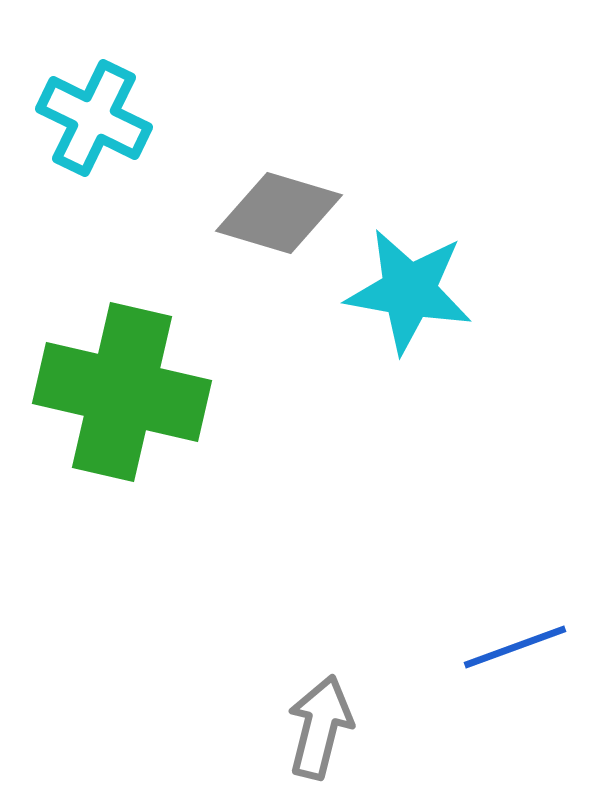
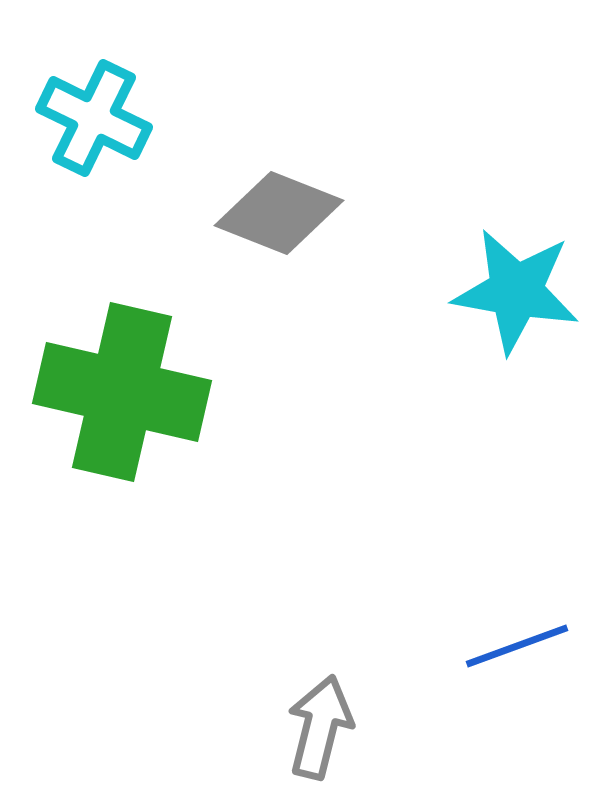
gray diamond: rotated 5 degrees clockwise
cyan star: moved 107 px right
blue line: moved 2 px right, 1 px up
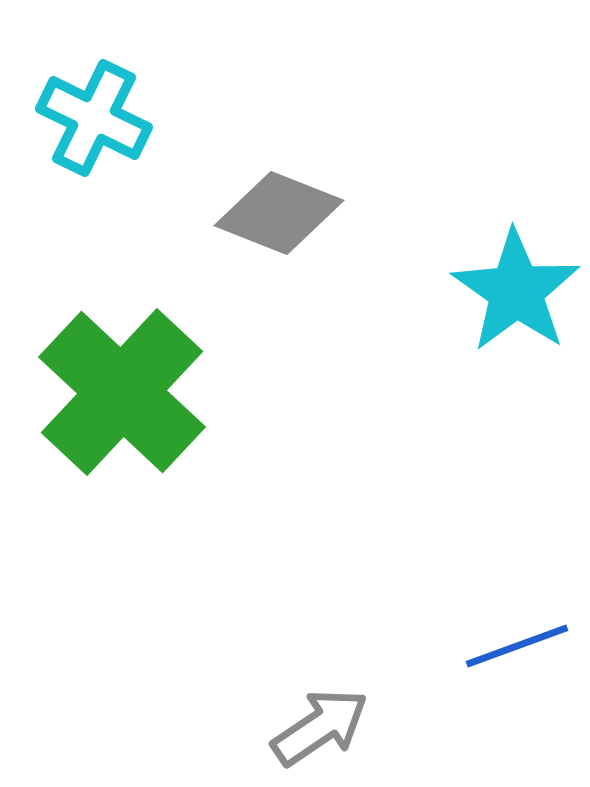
cyan star: rotated 25 degrees clockwise
green cross: rotated 30 degrees clockwise
gray arrow: rotated 42 degrees clockwise
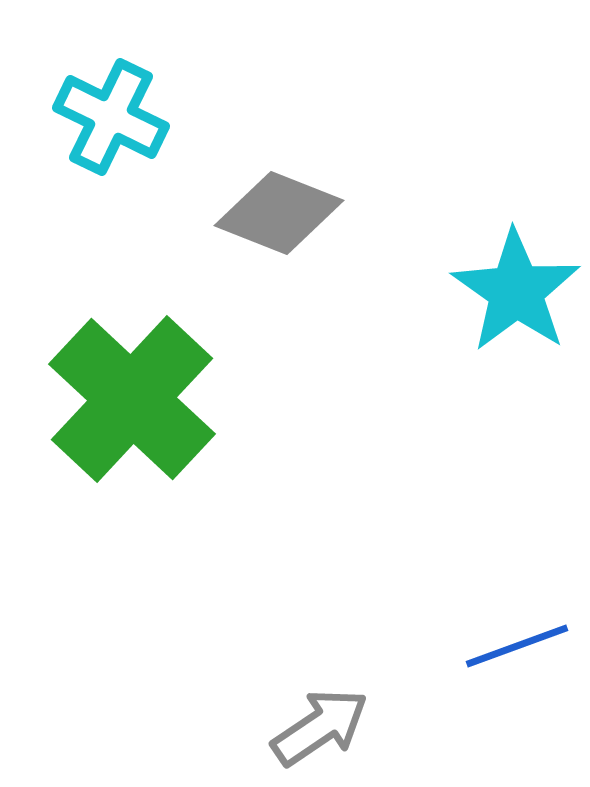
cyan cross: moved 17 px right, 1 px up
green cross: moved 10 px right, 7 px down
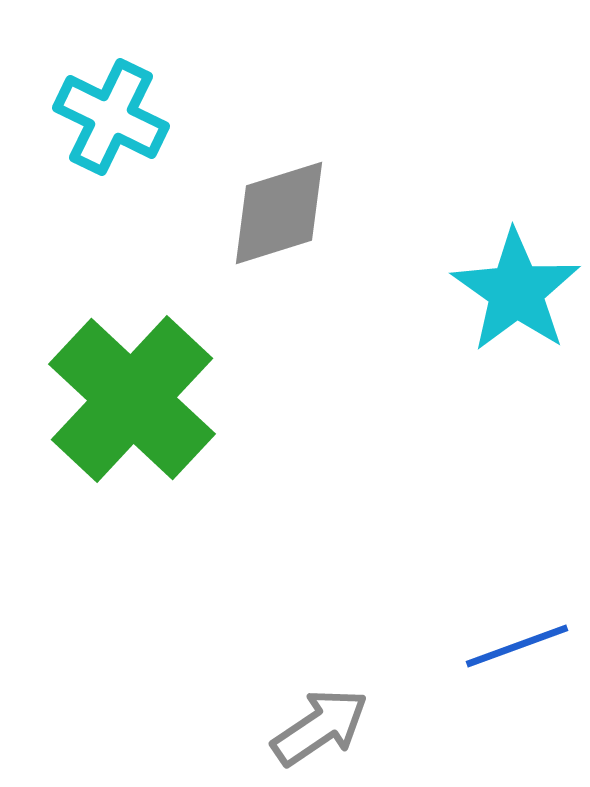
gray diamond: rotated 39 degrees counterclockwise
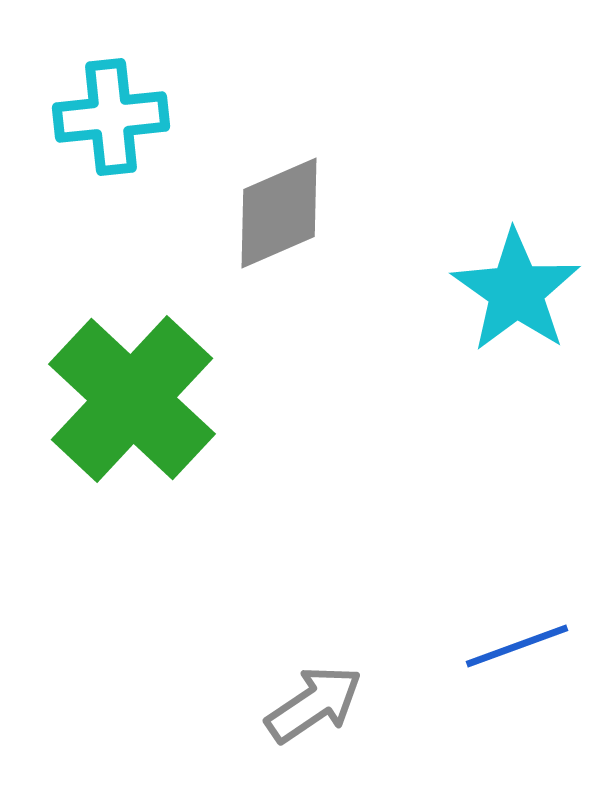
cyan cross: rotated 32 degrees counterclockwise
gray diamond: rotated 6 degrees counterclockwise
gray arrow: moved 6 px left, 23 px up
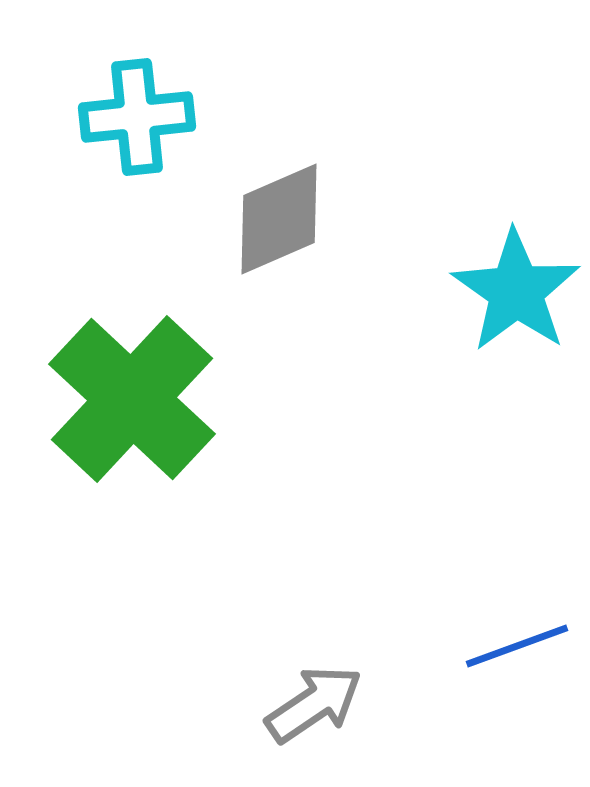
cyan cross: moved 26 px right
gray diamond: moved 6 px down
